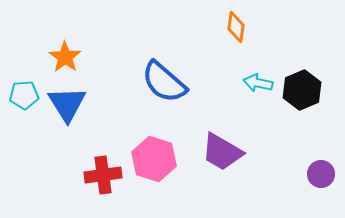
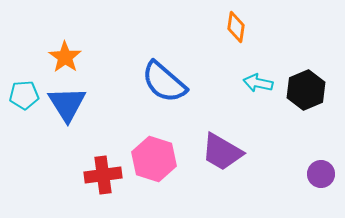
black hexagon: moved 4 px right
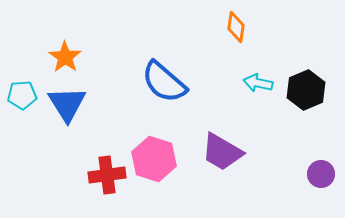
cyan pentagon: moved 2 px left
red cross: moved 4 px right
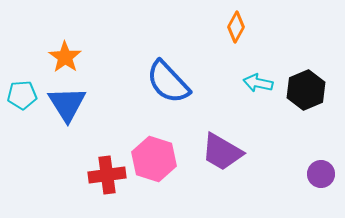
orange diamond: rotated 20 degrees clockwise
blue semicircle: moved 4 px right; rotated 6 degrees clockwise
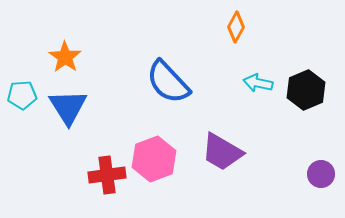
blue triangle: moved 1 px right, 3 px down
pink hexagon: rotated 21 degrees clockwise
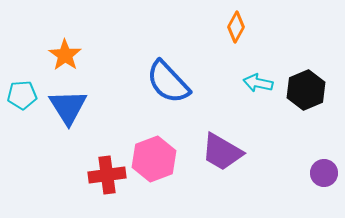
orange star: moved 2 px up
purple circle: moved 3 px right, 1 px up
